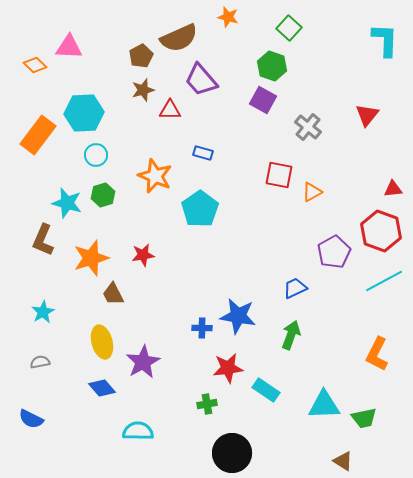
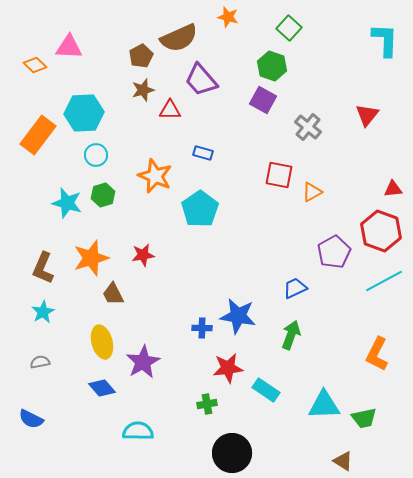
brown L-shape at (43, 240): moved 28 px down
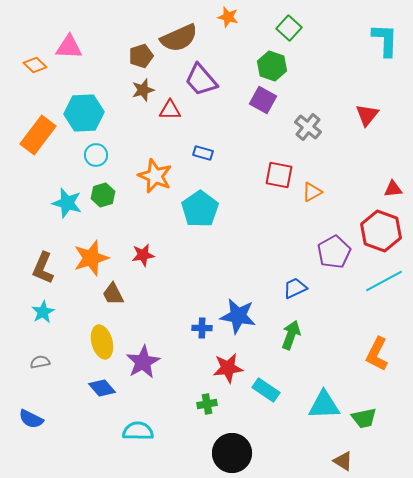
brown pentagon at (141, 56): rotated 10 degrees clockwise
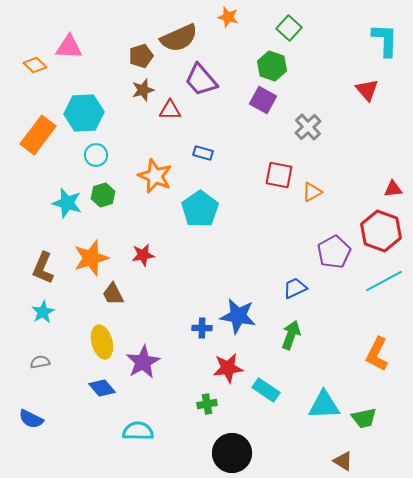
red triangle at (367, 115): moved 25 px up; rotated 20 degrees counterclockwise
gray cross at (308, 127): rotated 8 degrees clockwise
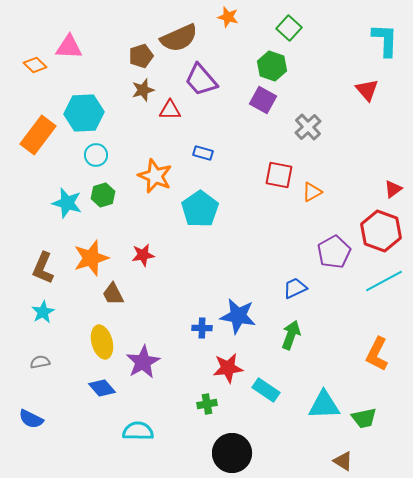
red triangle at (393, 189): rotated 30 degrees counterclockwise
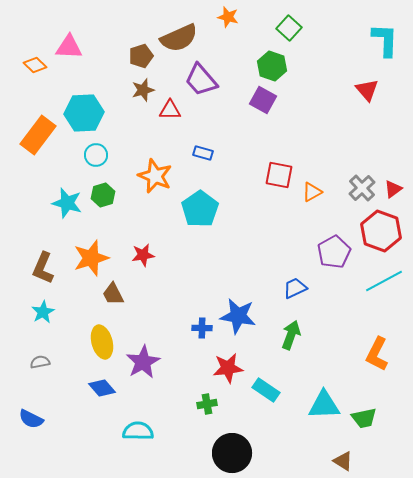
gray cross at (308, 127): moved 54 px right, 61 px down
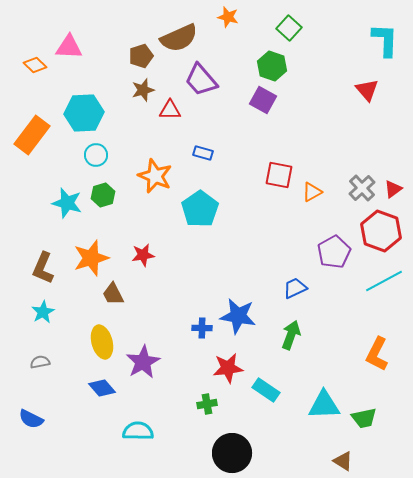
orange rectangle at (38, 135): moved 6 px left
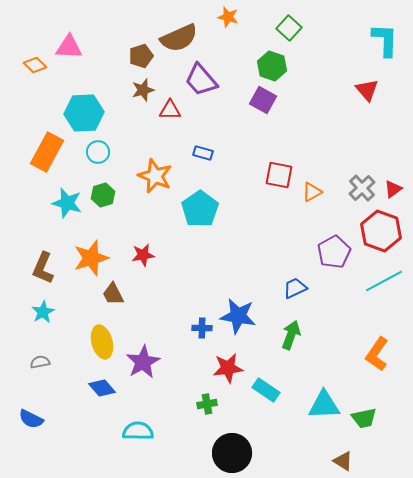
orange rectangle at (32, 135): moved 15 px right, 17 px down; rotated 9 degrees counterclockwise
cyan circle at (96, 155): moved 2 px right, 3 px up
orange L-shape at (377, 354): rotated 8 degrees clockwise
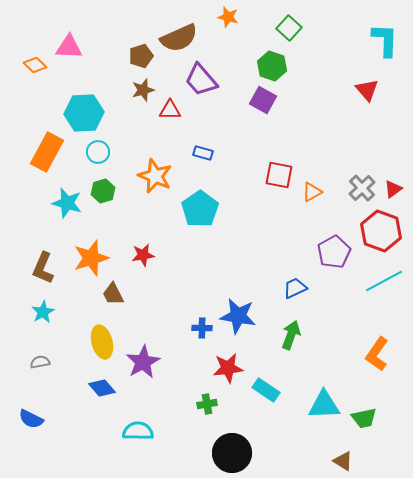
green hexagon at (103, 195): moved 4 px up
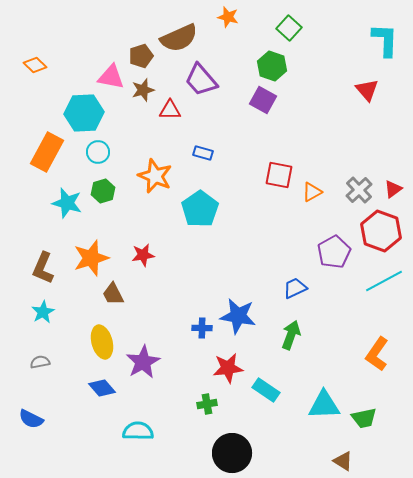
pink triangle at (69, 47): moved 42 px right, 30 px down; rotated 8 degrees clockwise
gray cross at (362, 188): moved 3 px left, 2 px down
